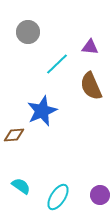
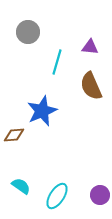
cyan line: moved 2 px up; rotated 30 degrees counterclockwise
cyan ellipse: moved 1 px left, 1 px up
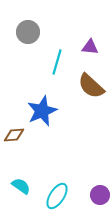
brown semicircle: rotated 24 degrees counterclockwise
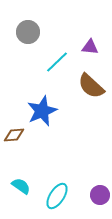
cyan line: rotated 30 degrees clockwise
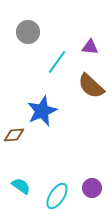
cyan line: rotated 10 degrees counterclockwise
purple circle: moved 8 px left, 7 px up
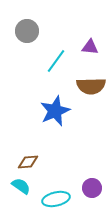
gray circle: moved 1 px left, 1 px up
cyan line: moved 1 px left, 1 px up
brown semicircle: rotated 44 degrees counterclockwise
blue star: moved 13 px right
brown diamond: moved 14 px right, 27 px down
cyan ellipse: moved 1 px left, 3 px down; rotated 44 degrees clockwise
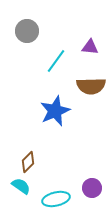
brown diamond: rotated 40 degrees counterclockwise
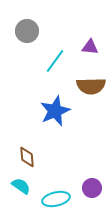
cyan line: moved 1 px left
brown diamond: moved 1 px left, 5 px up; rotated 50 degrees counterclockwise
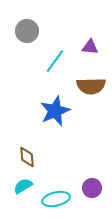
cyan semicircle: moved 2 px right; rotated 66 degrees counterclockwise
